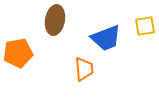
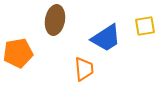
blue trapezoid: rotated 12 degrees counterclockwise
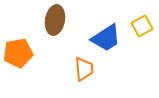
yellow square: moved 3 px left; rotated 20 degrees counterclockwise
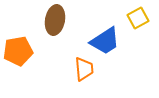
yellow square: moved 4 px left, 8 px up
blue trapezoid: moved 1 px left, 3 px down
orange pentagon: moved 2 px up
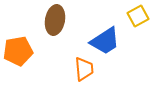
yellow square: moved 2 px up
